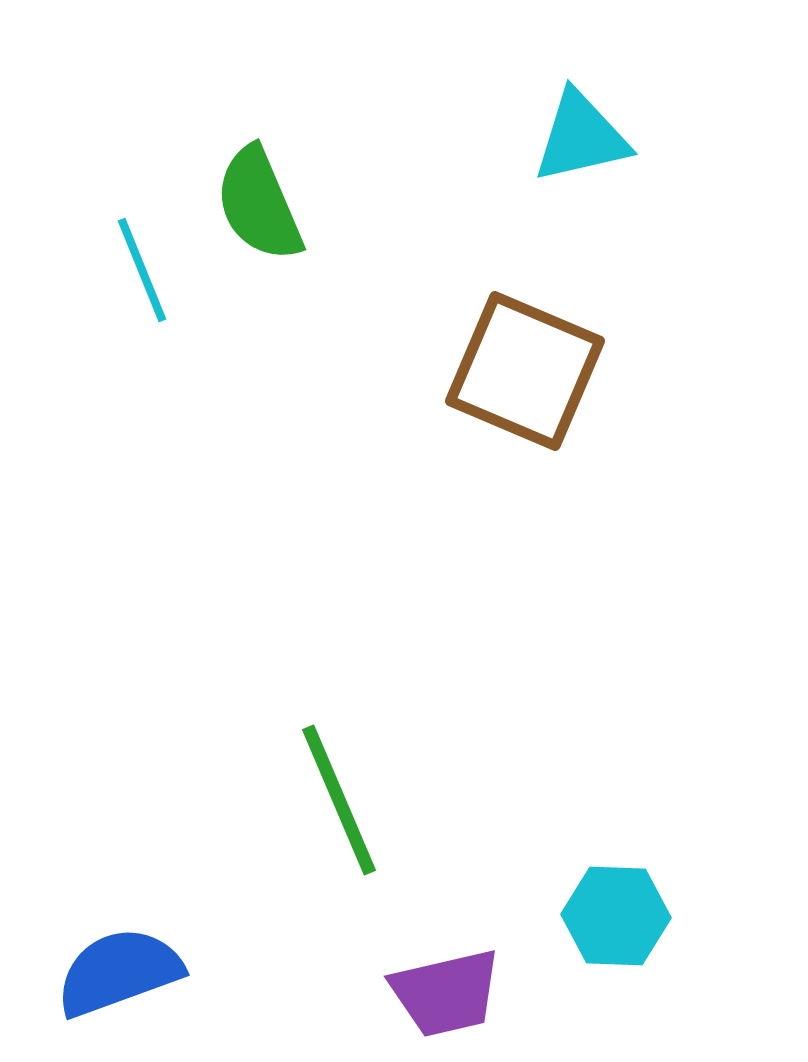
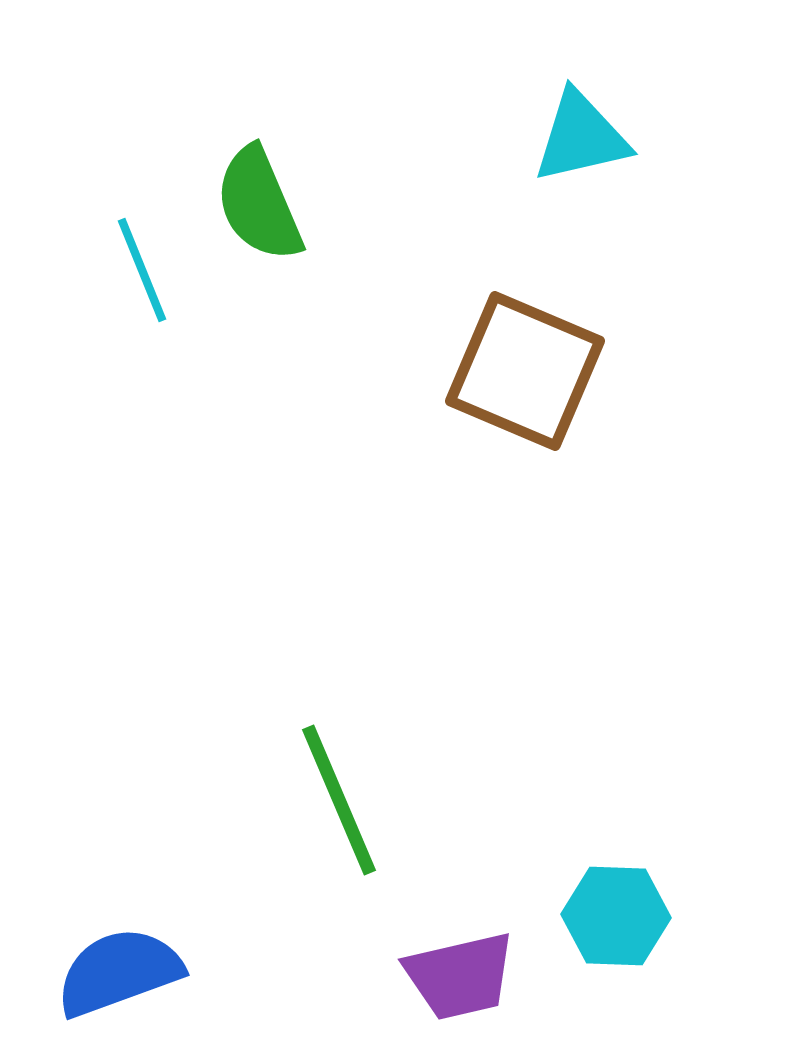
purple trapezoid: moved 14 px right, 17 px up
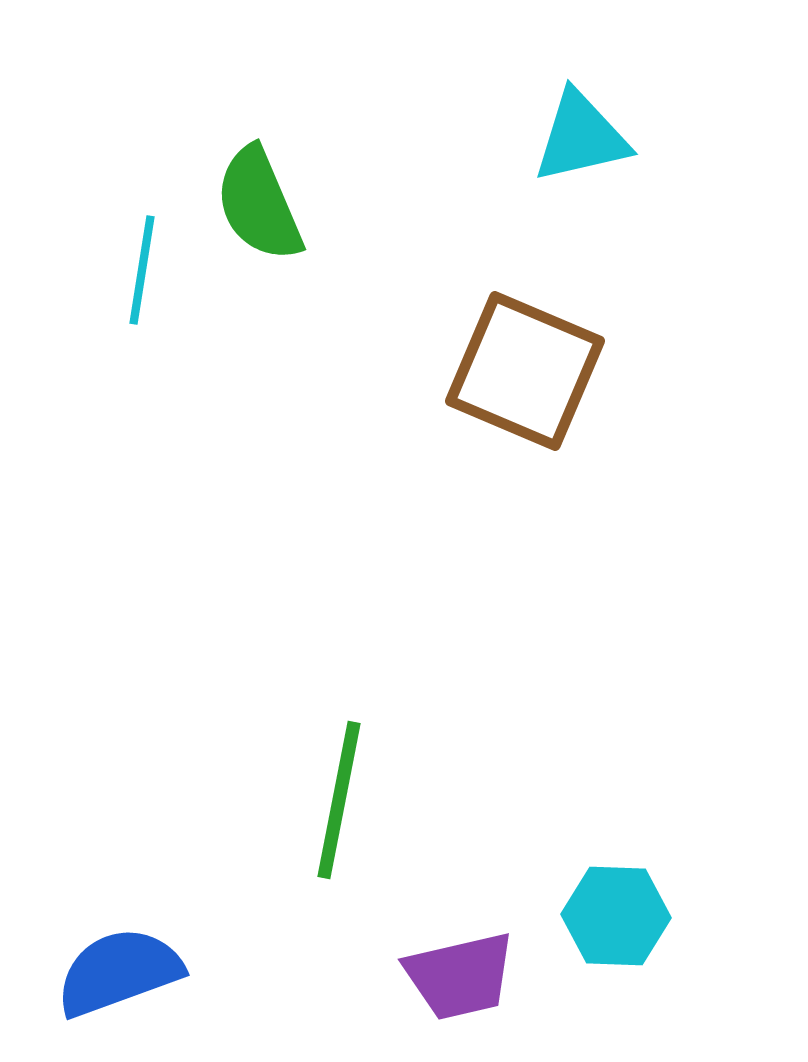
cyan line: rotated 31 degrees clockwise
green line: rotated 34 degrees clockwise
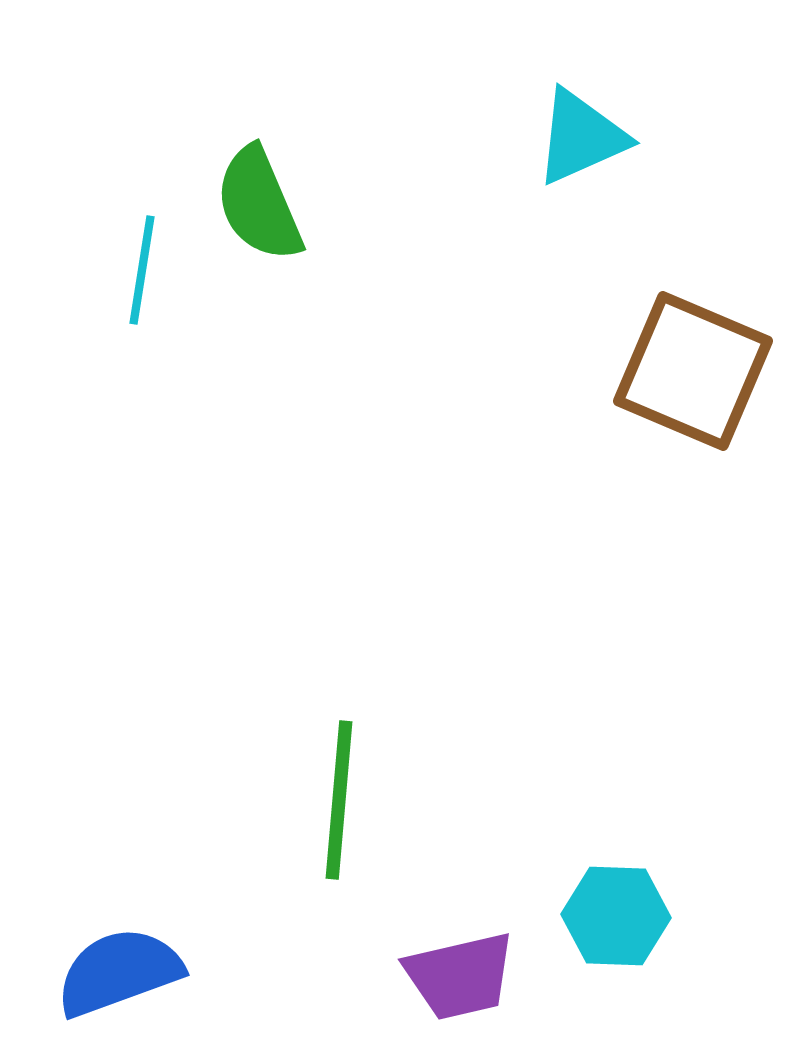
cyan triangle: rotated 11 degrees counterclockwise
brown square: moved 168 px right
green line: rotated 6 degrees counterclockwise
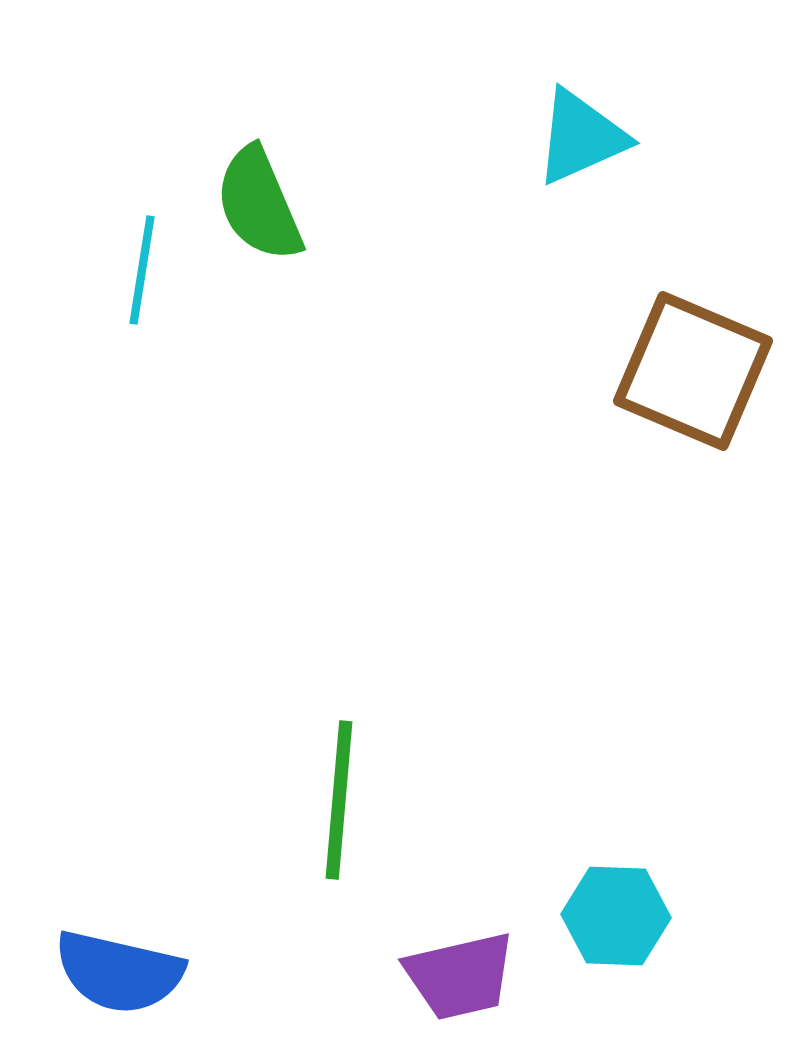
blue semicircle: rotated 147 degrees counterclockwise
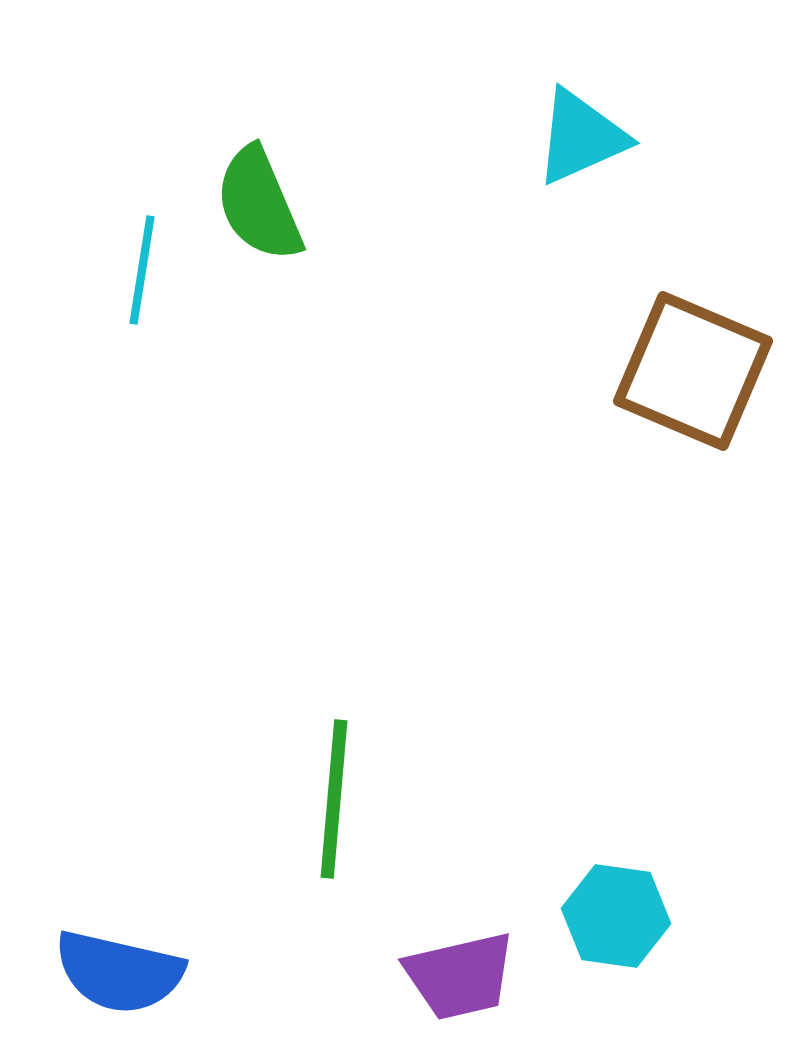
green line: moved 5 px left, 1 px up
cyan hexagon: rotated 6 degrees clockwise
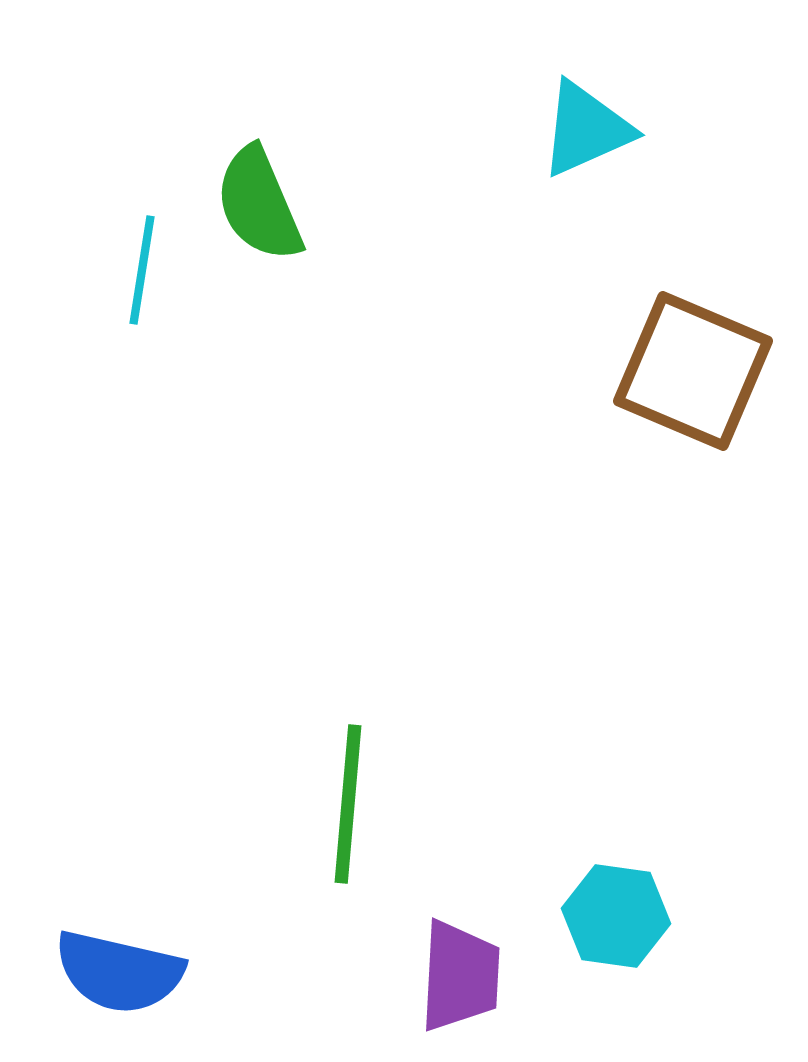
cyan triangle: moved 5 px right, 8 px up
green line: moved 14 px right, 5 px down
purple trapezoid: rotated 74 degrees counterclockwise
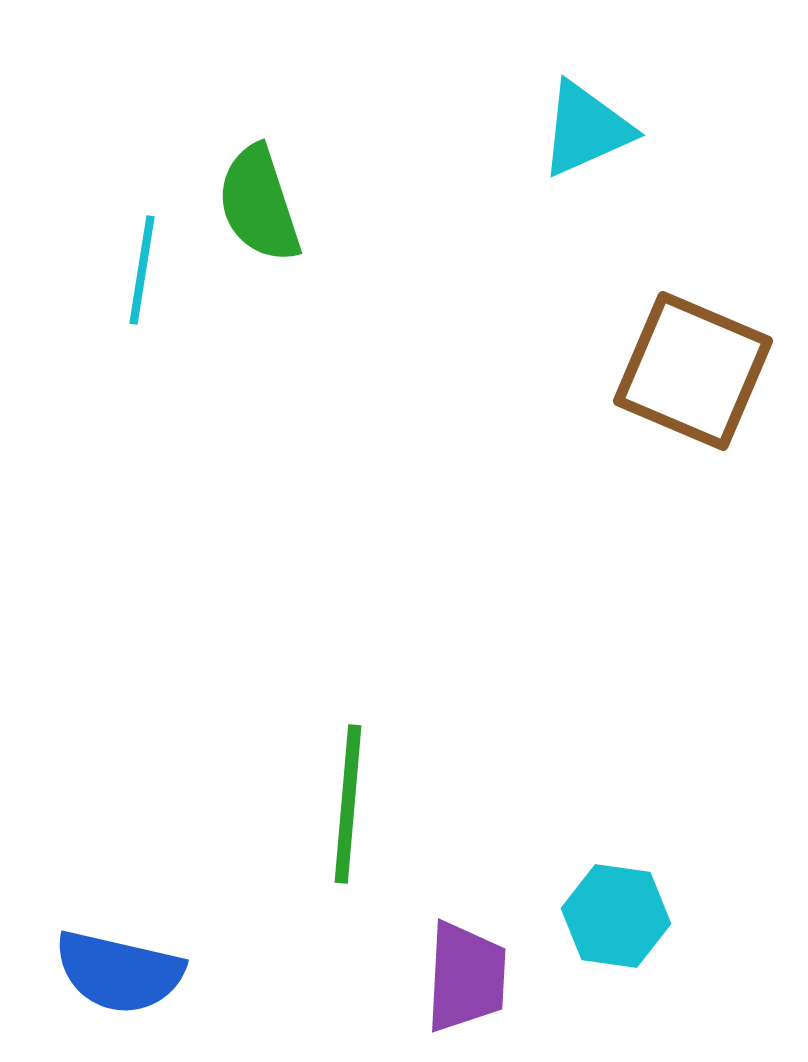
green semicircle: rotated 5 degrees clockwise
purple trapezoid: moved 6 px right, 1 px down
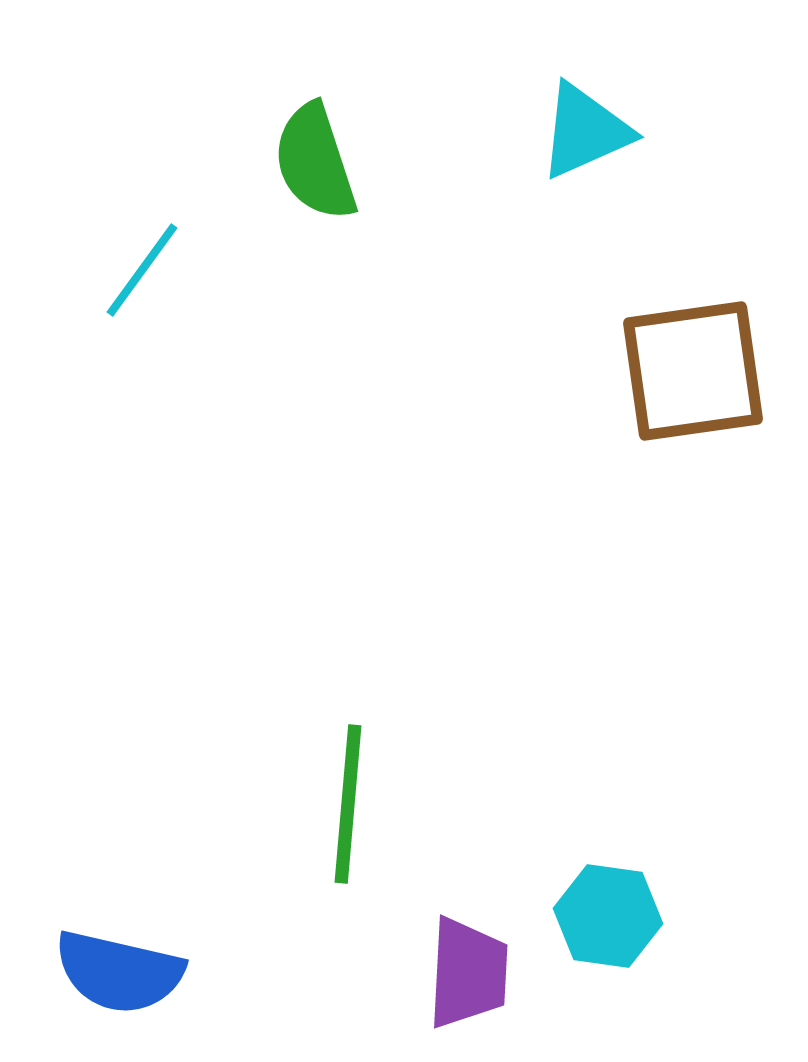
cyan triangle: moved 1 px left, 2 px down
green semicircle: moved 56 px right, 42 px up
cyan line: rotated 27 degrees clockwise
brown square: rotated 31 degrees counterclockwise
cyan hexagon: moved 8 px left
purple trapezoid: moved 2 px right, 4 px up
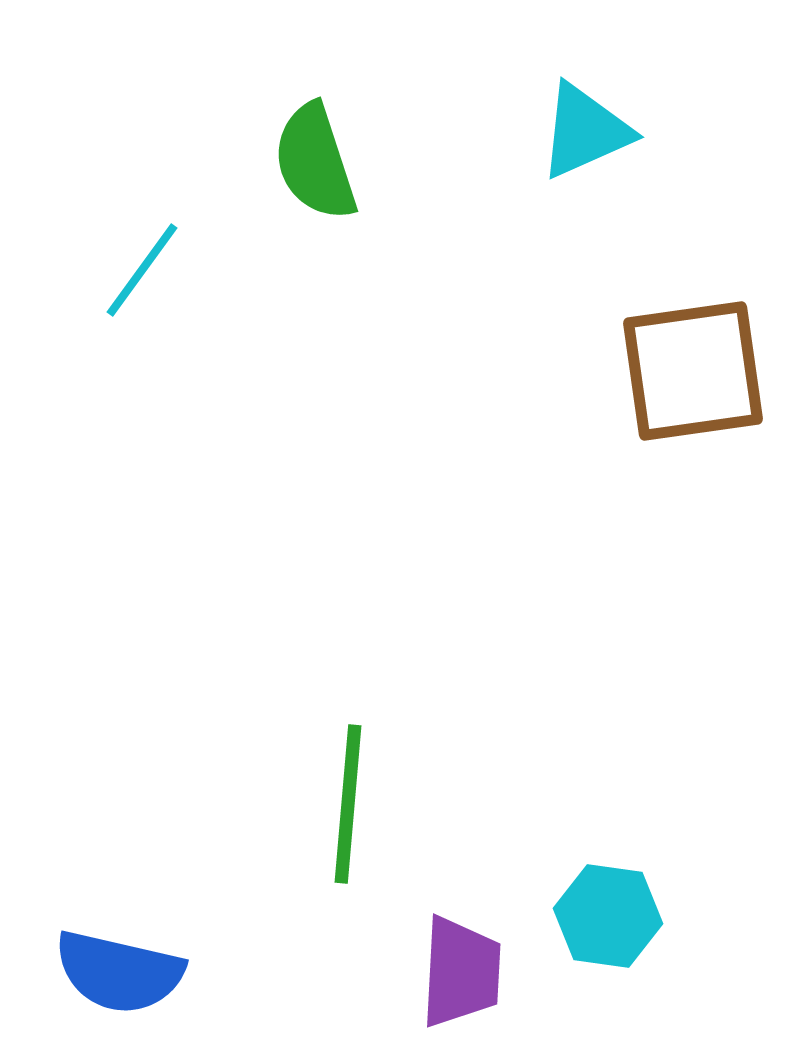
purple trapezoid: moved 7 px left, 1 px up
